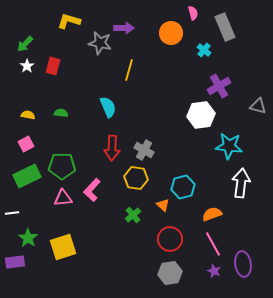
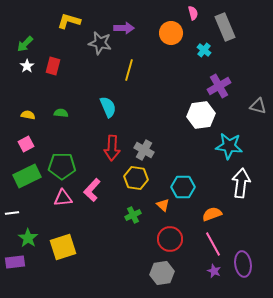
cyan hexagon: rotated 15 degrees clockwise
green cross: rotated 14 degrees clockwise
gray hexagon: moved 8 px left
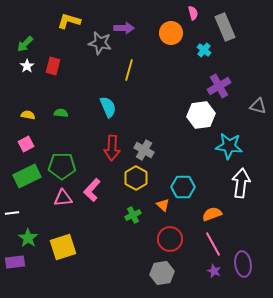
yellow hexagon: rotated 20 degrees clockwise
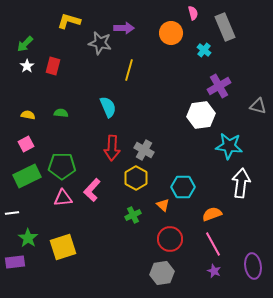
purple ellipse: moved 10 px right, 2 px down
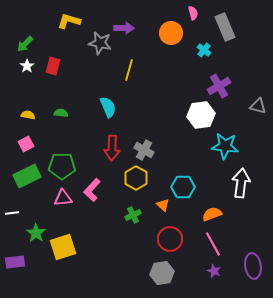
cyan star: moved 4 px left
green star: moved 8 px right, 5 px up
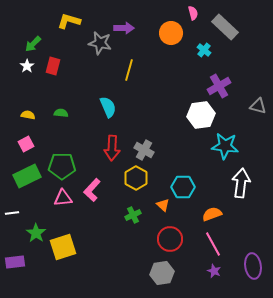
gray rectangle: rotated 24 degrees counterclockwise
green arrow: moved 8 px right
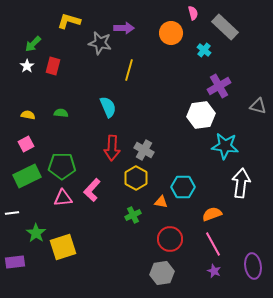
orange triangle: moved 2 px left, 3 px up; rotated 32 degrees counterclockwise
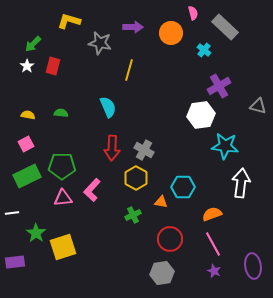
purple arrow: moved 9 px right, 1 px up
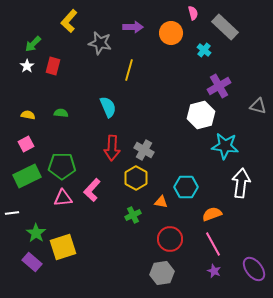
yellow L-shape: rotated 65 degrees counterclockwise
white hexagon: rotated 8 degrees counterclockwise
cyan hexagon: moved 3 px right
purple rectangle: moved 17 px right; rotated 48 degrees clockwise
purple ellipse: moved 1 px right, 3 px down; rotated 30 degrees counterclockwise
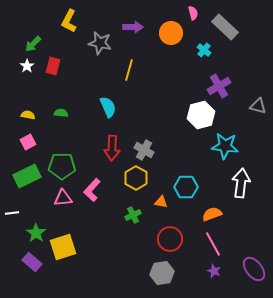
yellow L-shape: rotated 15 degrees counterclockwise
pink square: moved 2 px right, 2 px up
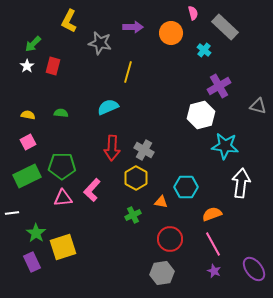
yellow line: moved 1 px left, 2 px down
cyan semicircle: rotated 90 degrees counterclockwise
purple rectangle: rotated 24 degrees clockwise
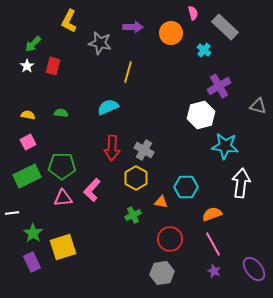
green star: moved 3 px left
